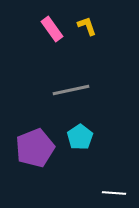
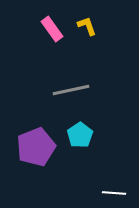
cyan pentagon: moved 2 px up
purple pentagon: moved 1 px right, 1 px up
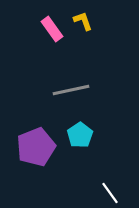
yellow L-shape: moved 4 px left, 5 px up
white line: moved 4 px left; rotated 50 degrees clockwise
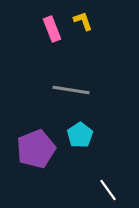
pink rectangle: rotated 15 degrees clockwise
gray line: rotated 21 degrees clockwise
purple pentagon: moved 2 px down
white line: moved 2 px left, 3 px up
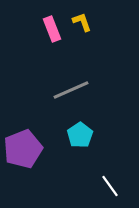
yellow L-shape: moved 1 px left, 1 px down
gray line: rotated 33 degrees counterclockwise
purple pentagon: moved 13 px left
white line: moved 2 px right, 4 px up
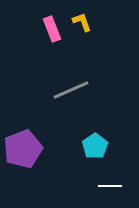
cyan pentagon: moved 15 px right, 11 px down
white line: rotated 55 degrees counterclockwise
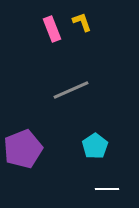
white line: moved 3 px left, 3 px down
